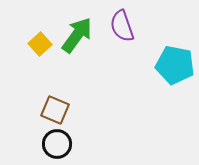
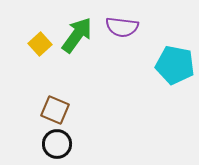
purple semicircle: moved 1 px down; rotated 64 degrees counterclockwise
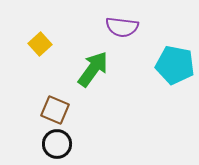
green arrow: moved 16 px right, 34 px down
